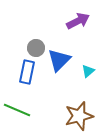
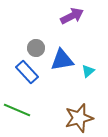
purple arrow: moved 6 px left, 5 px up
blue triangle: moved 3 px right; rotated 35 degrees clockwise
blue rectangle: rotated 55 degrees counterclockwise
brown star: moved 2 px down
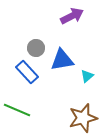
cyan triangle: moved 1 px left, 5 px down
brown star: moved 4 px right
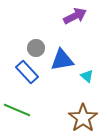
purple arrow: moved 3 px right
cyan triangle: rotated 40 degrees counterclockwise
brown star: rotated 20 degrees counterclockwise
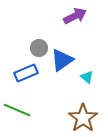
gray circle: moved 3 px right
blue triangle: rotated 25 degrees counterclockwise
blue rectangle: moved 1 px left, 1 px down; rotated 70 degrees counterclockwise
cyan triangle: moved 1 px down
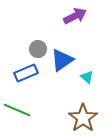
gray circle: moved 1 px left, 1 px down
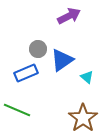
purple arrow: moved 6 px left
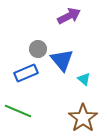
blue triangle: rotated 35 degrees counterclockwise
cyan triangle: moved 3 px left, 2 px down
green line: moved 1 px right, 1 px down
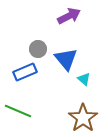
blue triangle: moved 4 px right, 1 px up
blue rectangle: moved 1 px left, 1 px up
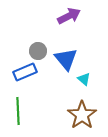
gray circle: moved 2 px down
green line: rotated 64 degrees clockwise
brown star: moved 1 px left, 3 px up
